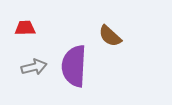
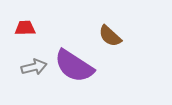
purple semicircle: rotated 60 degrees counterclockwise
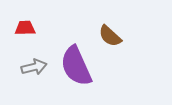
purple semicircle: moved 2 px right; rotated 33 degrees clockwise
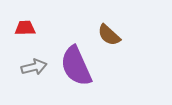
brown semicircle: moved 1 px left, 1 px up
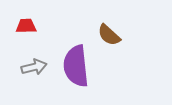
red trapezoid: moved 1 px right, 2 px up
purple semicircle: rotated 18 degrees clockwise
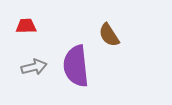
brown semicircle: rotated 15 degrees clockwise
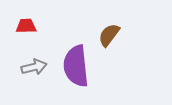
brown semicircle: rotated 70 degrees clockwise
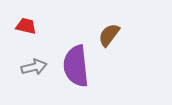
red trapezoid: rotated 15 degrees clockwise
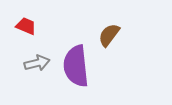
red trapezoid: rotated 10 degrees clockwise
gray arrow: moved 3 px right, 4 px up
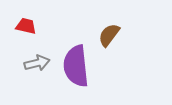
red trapezoid: rotated 10 degrees counterclockwise
